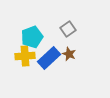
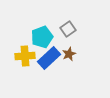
cyan pentagon: moved 10 px right
brown star: rotated 24 degrees clockwise
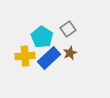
cyan pentagon: rotated 20 degrees counterclockwise
brown star: moved 1 px right, 1 px up
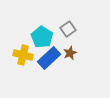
yellow cross: moved 2 px left, 1 px up; rotated 18 degrees clockwise
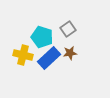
cyan pentagon: rotated 15 degrees counterclockwise
brown star: rotated 16 degrees clockwise
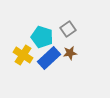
yellow cross: rotated 18 degrees clockwise
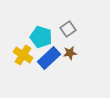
cyan pentagon: moved 1 px left
